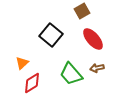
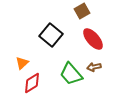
brown arrow: moved 3 px left, 1 px up
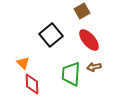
black square: rotated 10 degrees clockwise
red ellipse: moved 4 px left, 1 px down
orange triangle: moved 1 px right; rotated 32 degrees counterclockwise
green trapezoid: rotated 45 degrees clockwise
red diamond: moved 1 px down; rotated 60 degrees counterclockwise
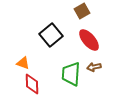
orange triangle: rotated 24 degrees counterclockwise
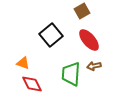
brown arrow: moved 1 px up
red diamond: rotated 25 degrees counterclockwise
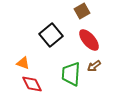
brown arrow: rotated 24 degrees counterclockwise
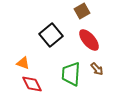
brown arrow: moved 3 px right, 3 px down; rotated 96 degrees counterclockwise
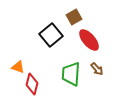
brown square: moved 8 px left, 6 px down
orange triangle: moved 5 px left, 4 px down
red diamond: rotated 40 degrees clockwise
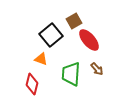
brown square: moved 4 px down
orange triangle: moved 23 px right, 8 px up
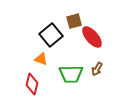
brown square: rotated 14 degrees clockwise
red ellipse: moved 3 px right, 3 px up
brown arrow: rotated 72 degrees clockwise
green trapezoid: rotated 95 degrees counterclockwise
